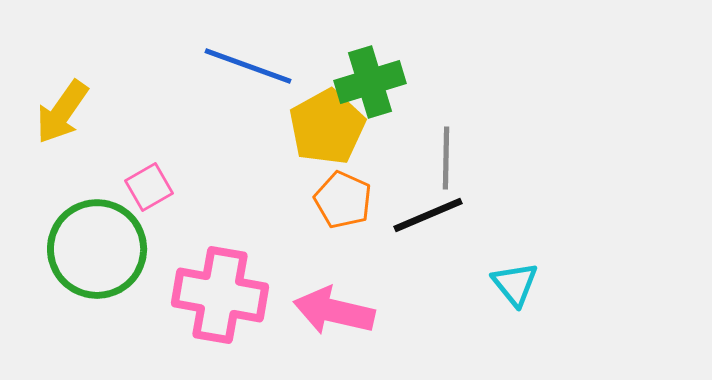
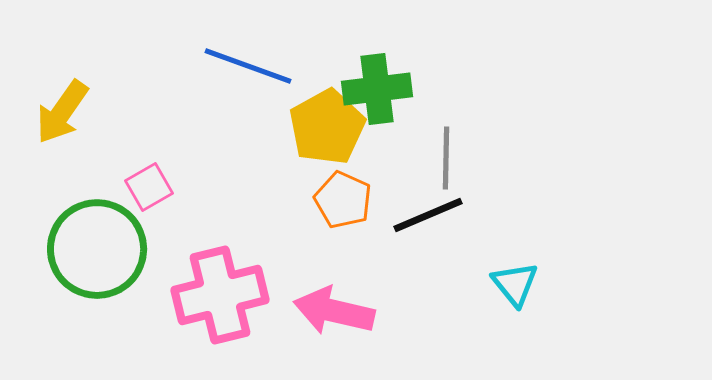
green cross: moved 7 px right, 7 px down; rotated 10 degrees clockwise
pink cross: rotated 24 degrees counterclockwise
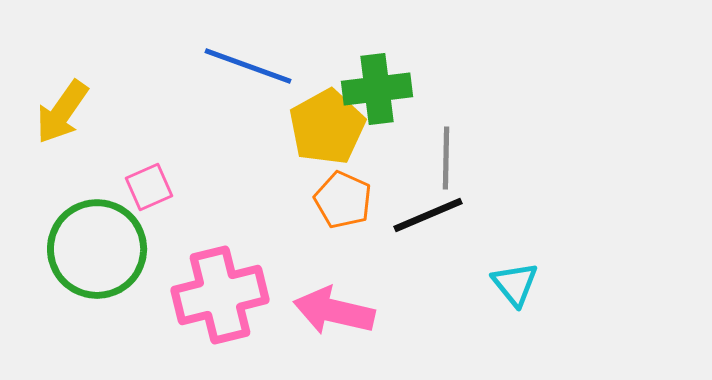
pink square: rotated 6 degrees clockwise
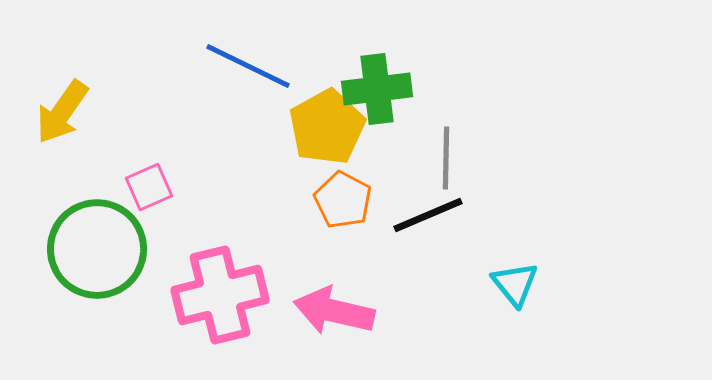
blue line: rotated 6 degrees clockwise
orange pentagon: rotated 4 degrees clockwise
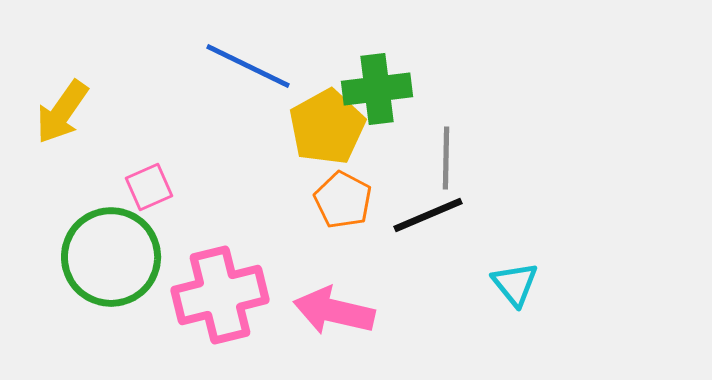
green circle: moved 14 px right, 8 px down
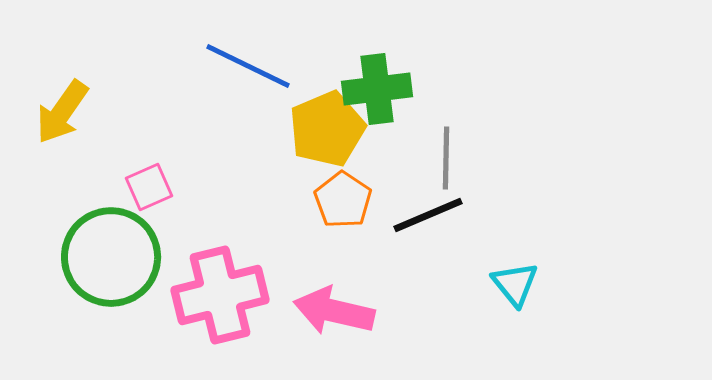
yellow pentagon: moved 2 px down; rotated 6 degrees clockwise
orange pentagon: rotated 6 degrees clockwise
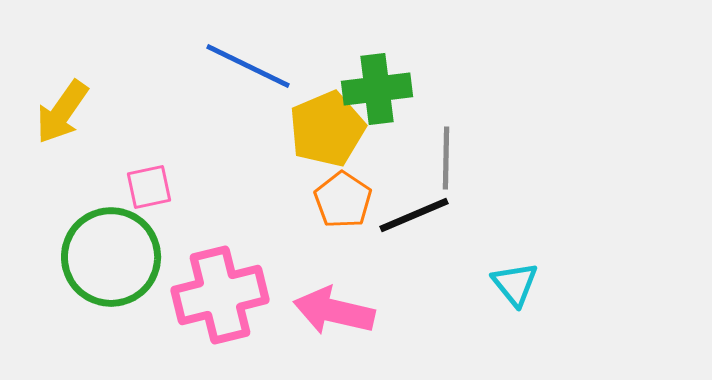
pink square: rotated 12 degrees clockwise
black line: moved 14 px left
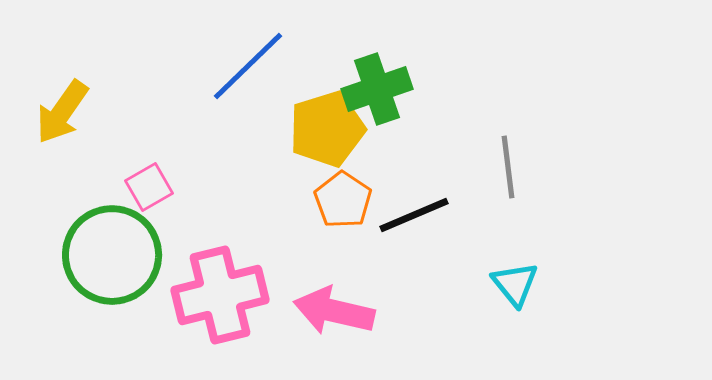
blue line: rotated 70 degrees counterclockwise
green cross: rotated 12 degrees counterclockwise
yellow pentagon: rotated 6 degrees clockwise
gray line: moved 62 px right, 9 px down; rotated 8 degrees counterclockwise
pink square: rotated 18 degrees counterclockwise
green circle: moved 1 px right, 2 px up
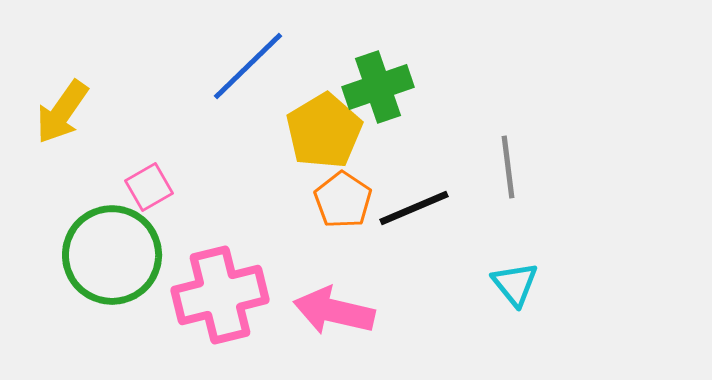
green cross: moved 1 px right, 2 px up
yellow pentagon: moved 3 px left, 2 px down; rotated 14 degrees counterclockwise
black line: moved 7 px up
